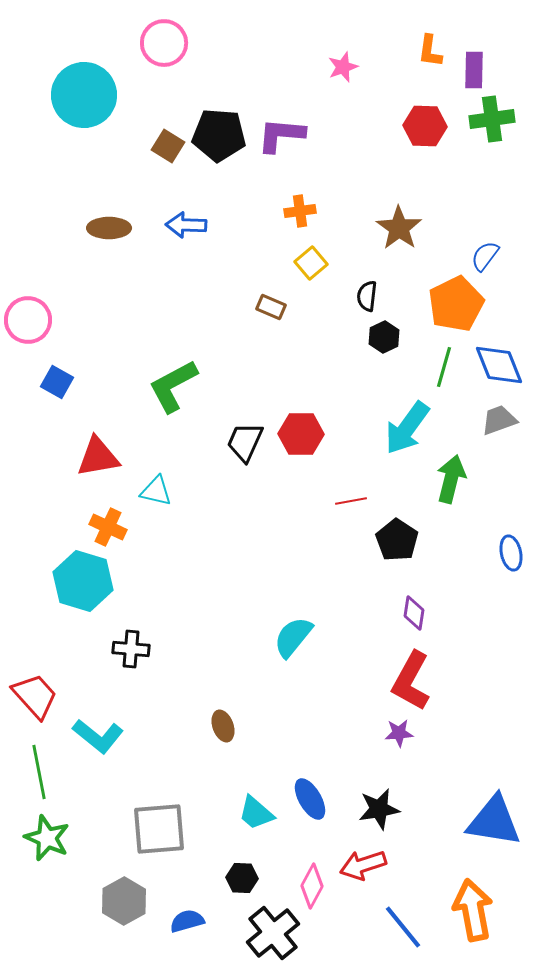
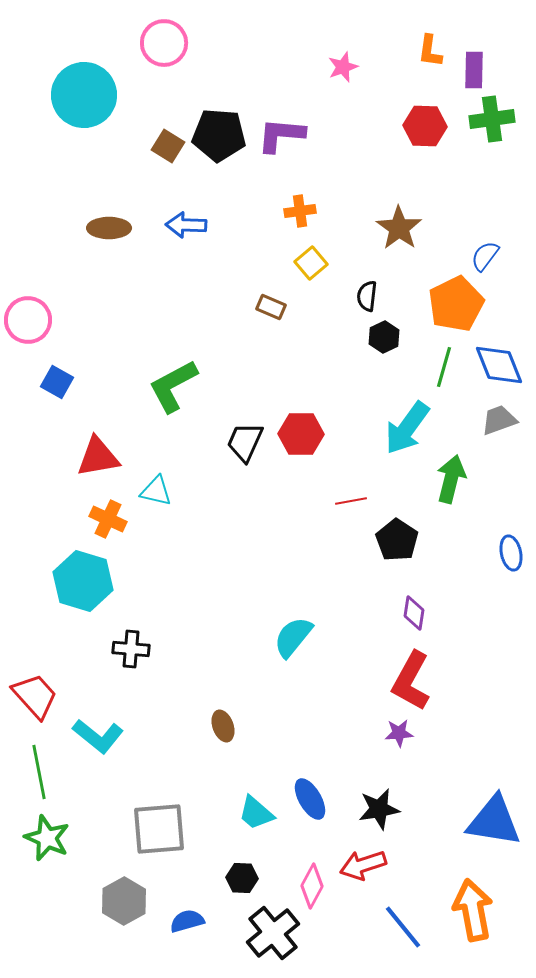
orange cross at (108, 527): moved 8 px up
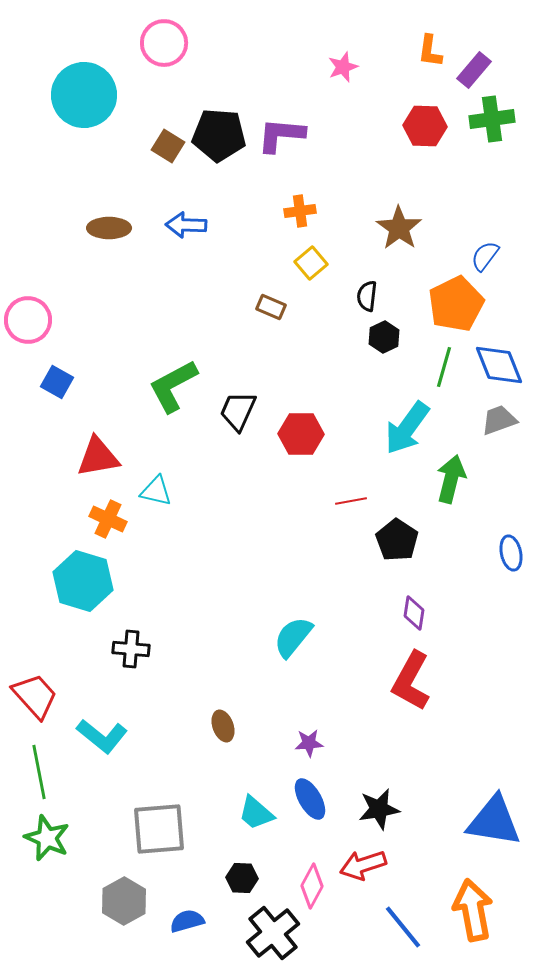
purple rectangle at (474, 70): rotated 39 degrees clockwise
black trapezoid at (245, 442): moved 7 px left, 31 px up
purple star at (399, 733): moved 90 px left, 10 px down
cyan L-shape at (98, 736): moved 4 px right
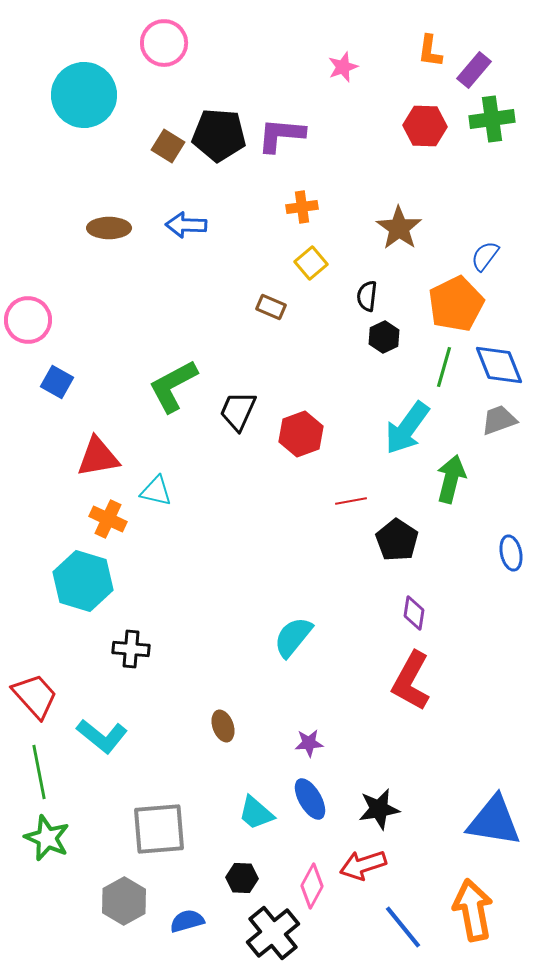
orange cross at (300, 211): moved 2 px right, 4 px up
red hexagon at (301, 434): rotated 21 degrees counterclockwise
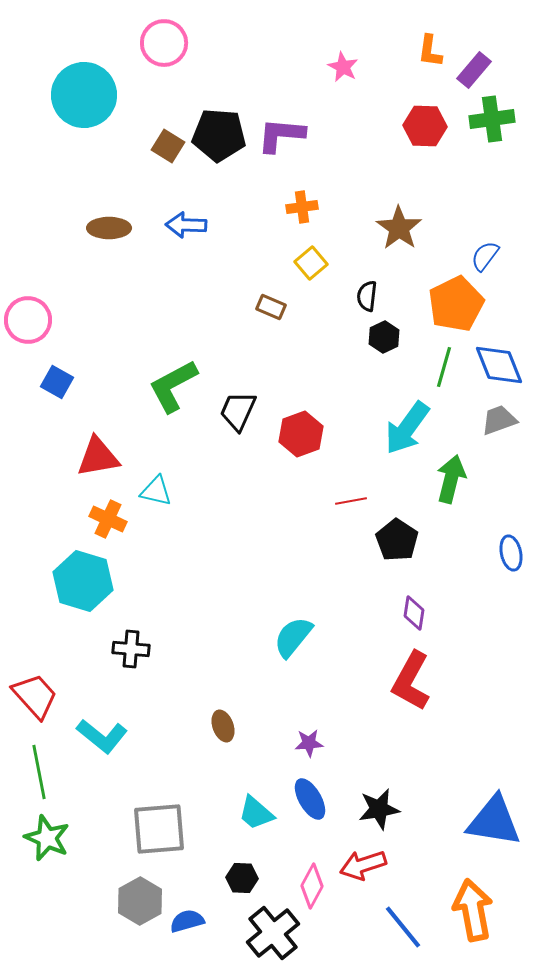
pink star at (343, 67): rotated 24 degrees counterclockwise
gray hexagon at (124, 901): moved 16 px right
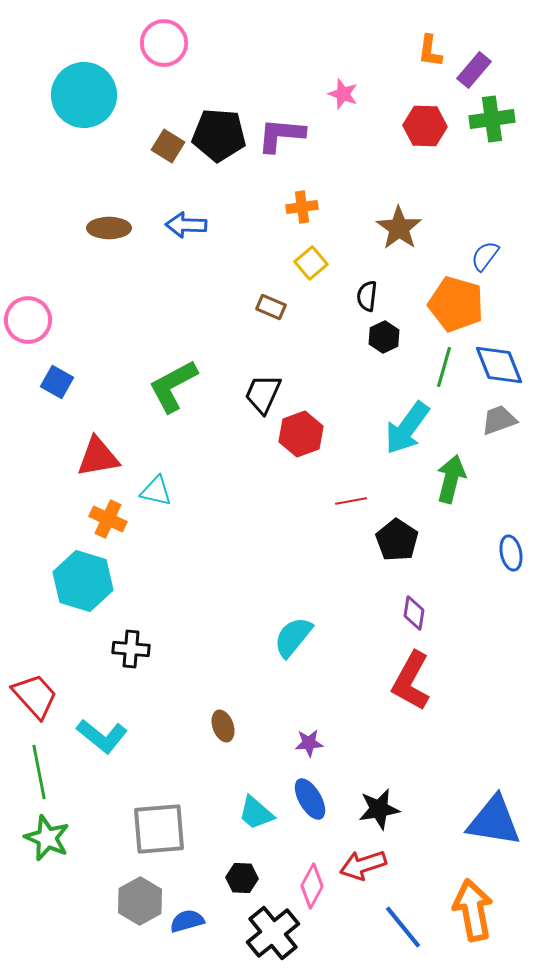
pink star at (343, 67): moved 27 px down; rotated 8 degrees counterclockwise
orange pentagon at (456, 304): rotated 30 degrees counterclockwise
black trapezoid at (238, 411): moved 25 px right, 17 px up
